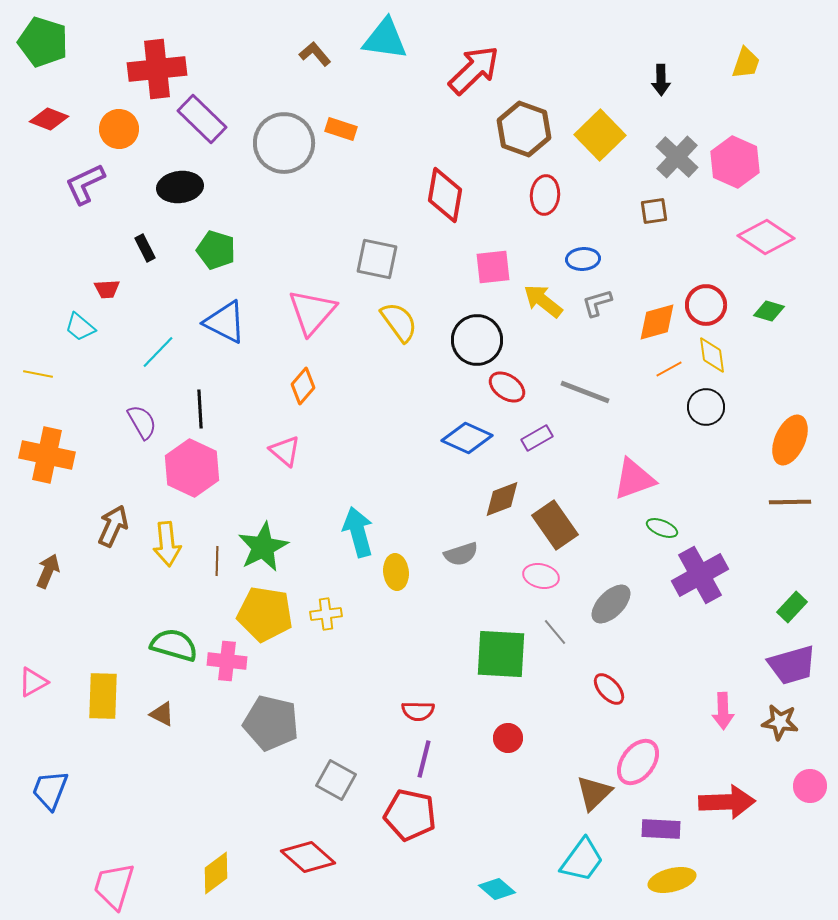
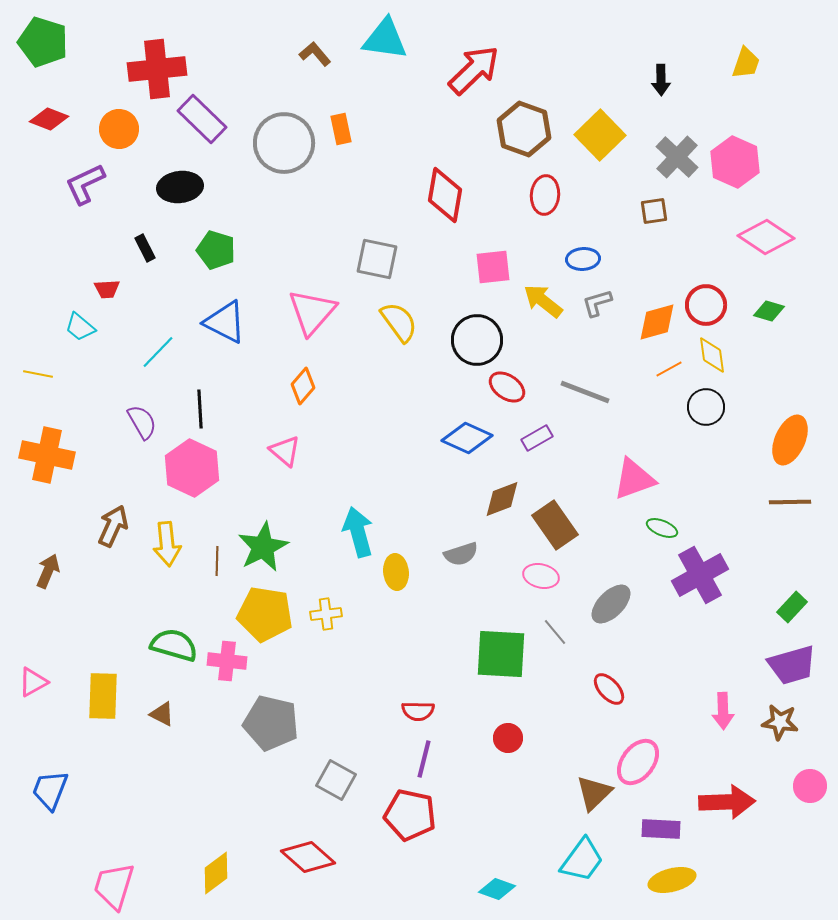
orange rectangle at (341, 129): rotated 60 degrees clockwise
cyan diamond at (497, 889): rotated 21 degrees counterclockwise
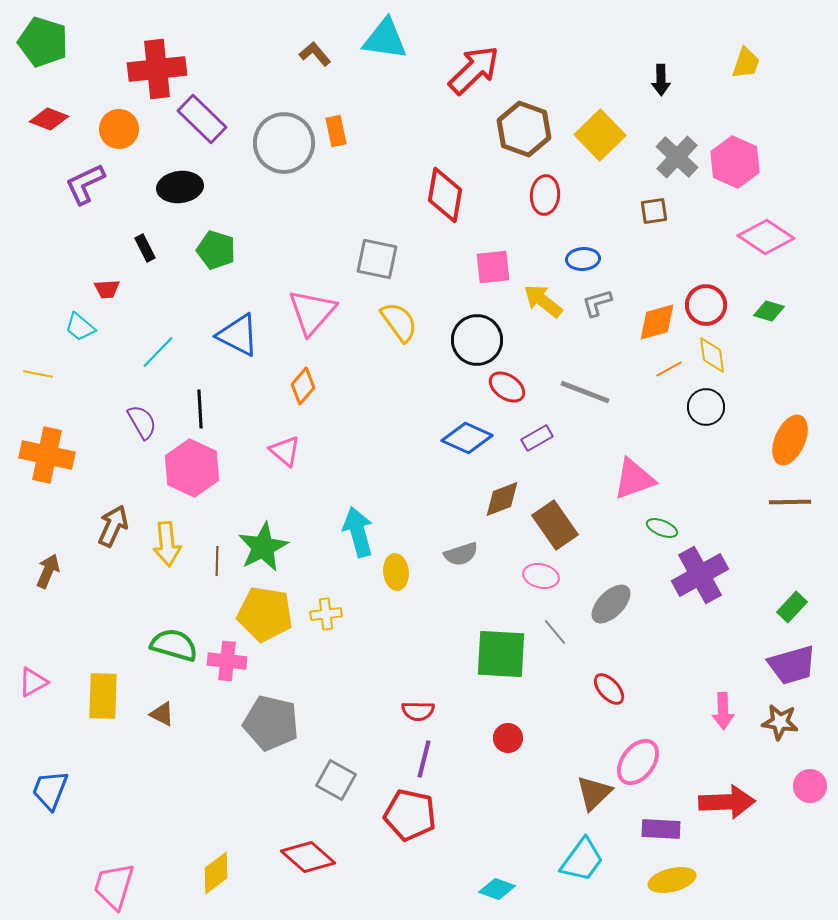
orange rectangle at (341, 129): moved 5 px left, 2 px down
blue triangle at (225, 322): moved 13 px right, 13 px down
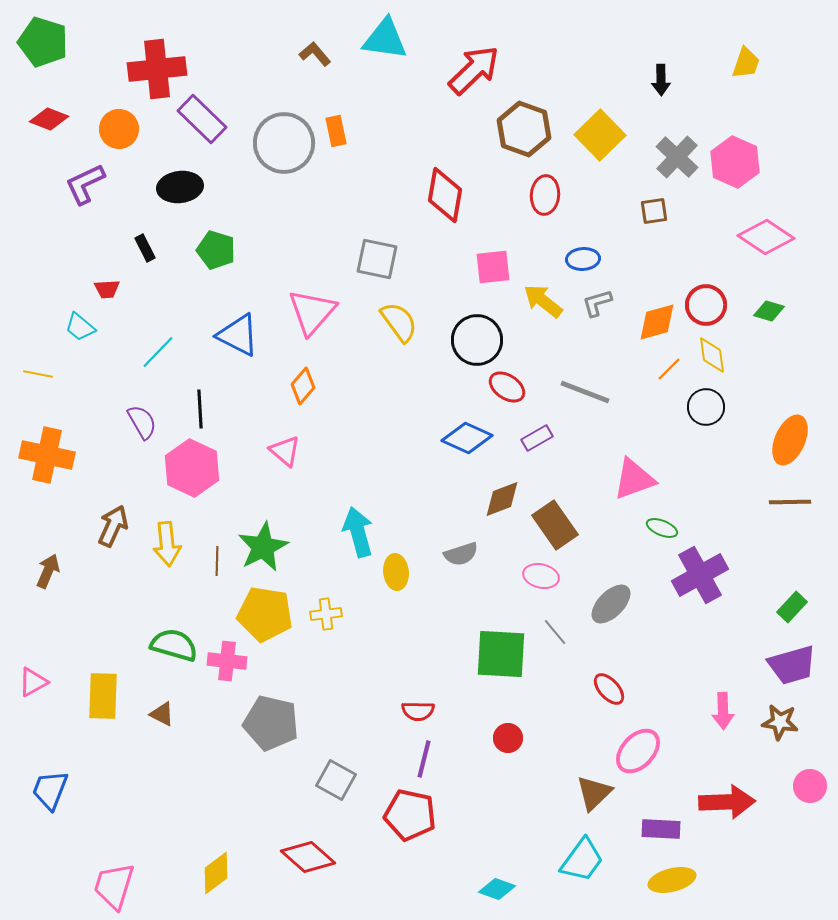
orange line at (669, 369): rotated 16 degrees counterclockwise
pink ellipse at (638, 762): moved 11 px up; rotated 6 degrees clockwise
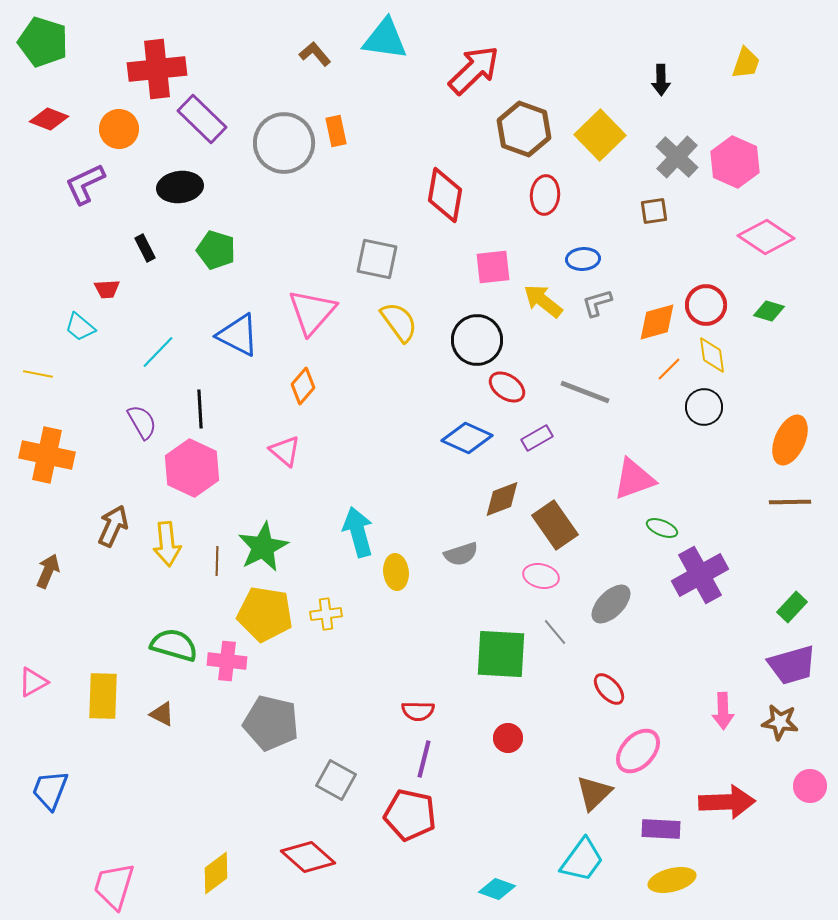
black circle at (706, 407): moved 2 px left
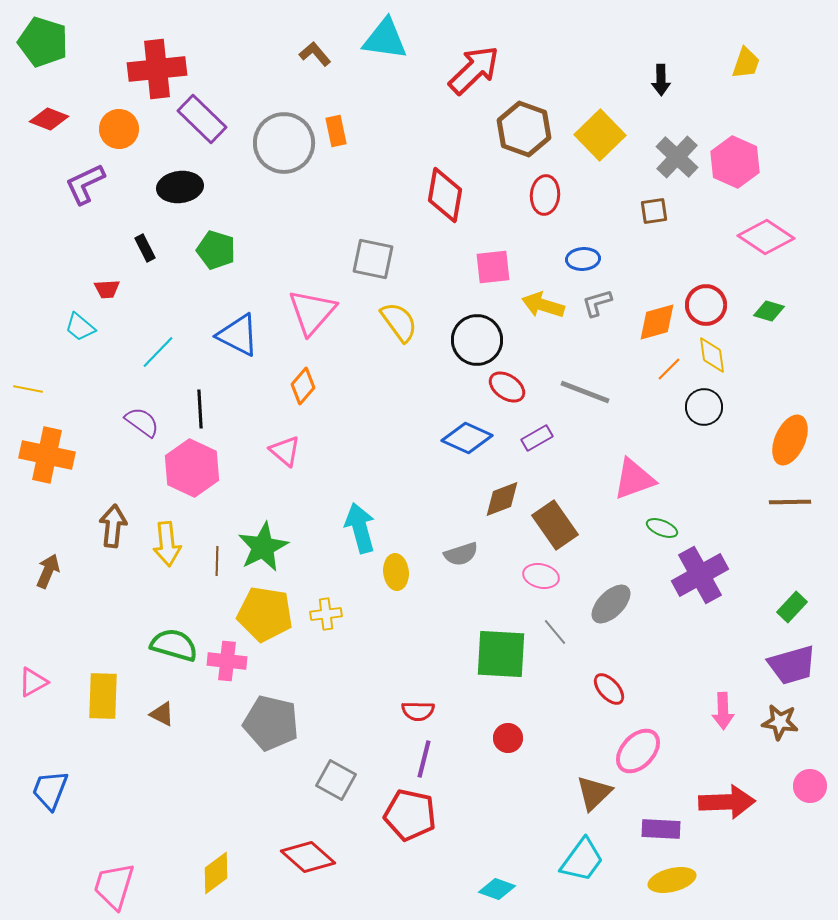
gray square at (377, 259): moved 4 px left
yellow arrow at (543, 301): moved 4 px down; rotated 21 degrees counterclockwise
yellow line at (38, 374): moved 10 px left, 15 px down
purple semicircle at (142, 422): rotated 24 degrees counterclockwise
brown arrow at (113, 526): rotated 18 degrees counterclockwise
cyan arrow at (358, 532): moved 2 px right, 4 px up
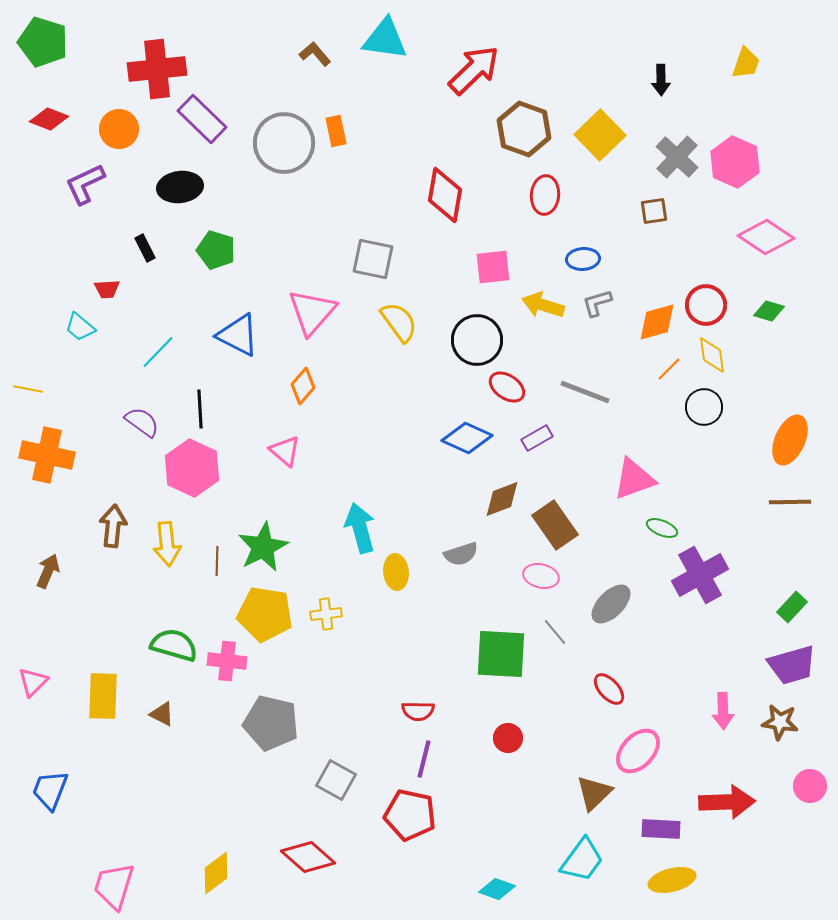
pink triangle at (33, 682): rotated 16 degrees counterclockwise
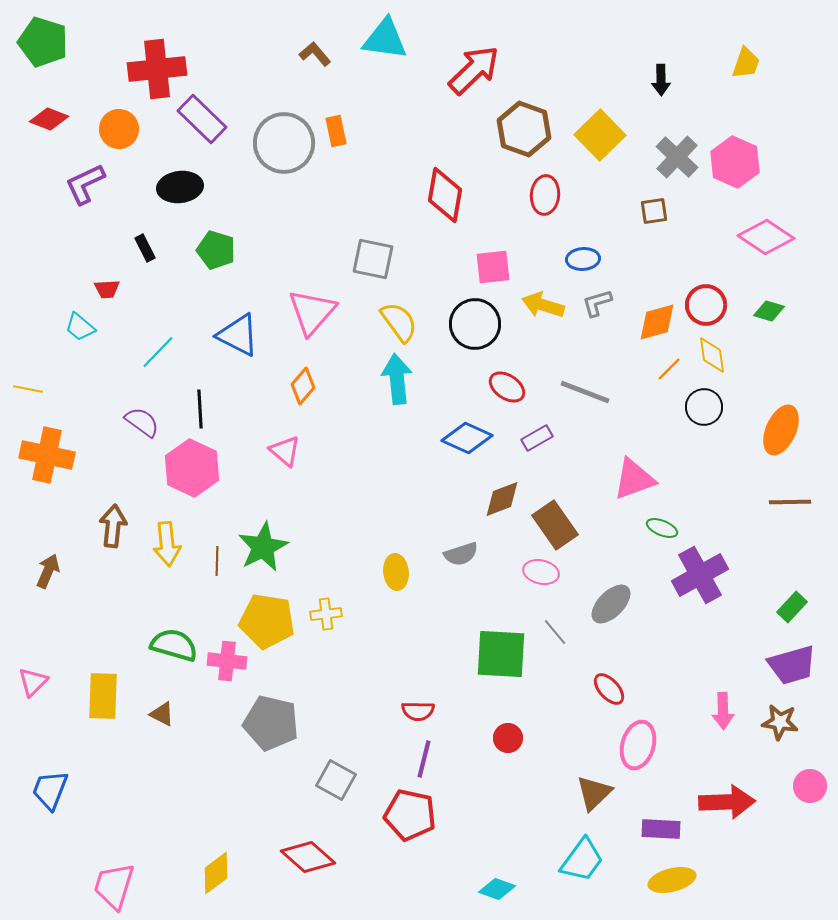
black circle at (477, 340): moved 2 px left, 16 px up
orange ellipse at (790, 440): moved 9 px left, 10 px up
cyan arrow at (360, 528): moved 37 px right, 149 px up; rotated 9 degrees clockwise
pink ellipse at (541, 576): moved 4 px up
yellow pentagon at (265, 614): moved 2 px right, 7 px down
pink ellipse at (638, 751): moved 6 px up; rotated 27 degrees counterclockwise
